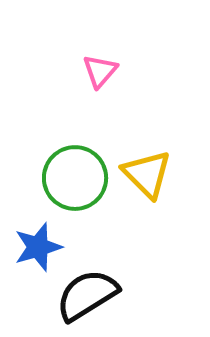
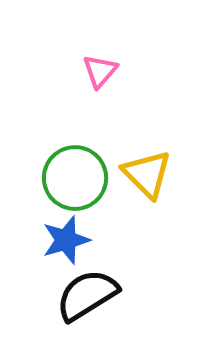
blue star: moved 28 px right, 7 px up
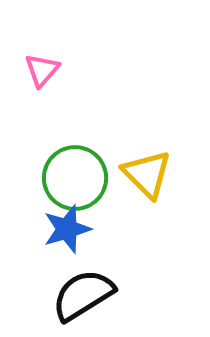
pink triangle: moved 58 px left, 1 px up
blue star: moved 1 px right, 11 px up
black semicircle: moved 4 px left
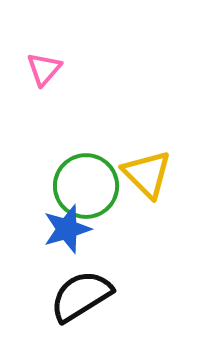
pink triangle: moved 2 px right, 1 px up
green circle: moved 11 px right, 8 px down
black semicircle: moved 2 px left, 1 px down
